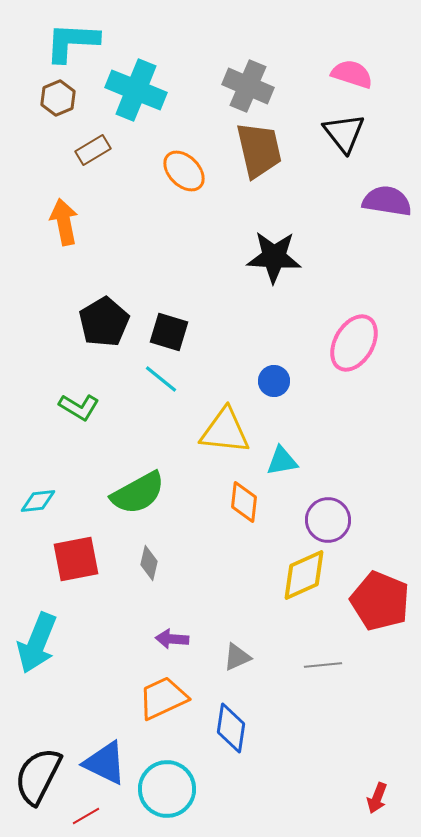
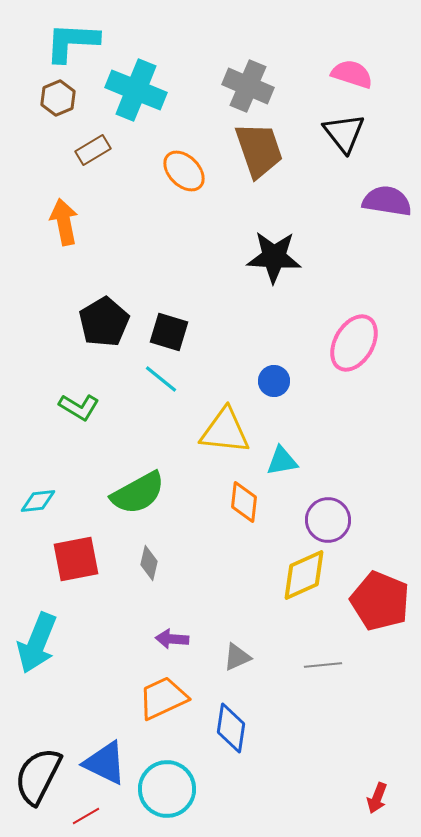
brown trapezoid: rotated 6 degrees counterclockwise
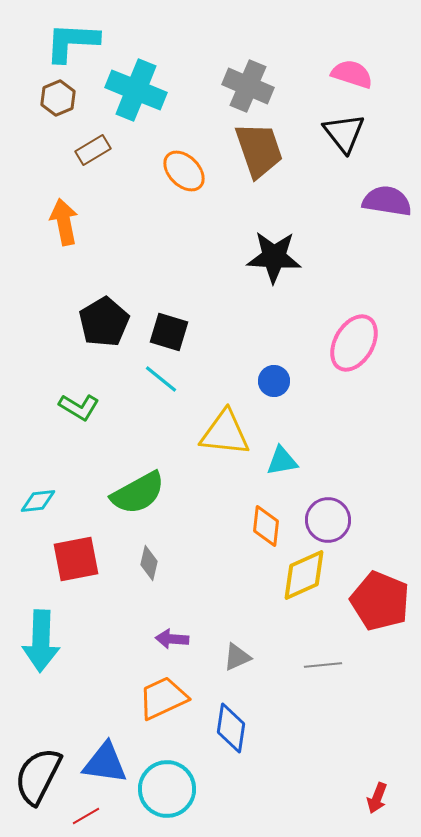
yellow triangle: moved 2 px down
orange diamond: moved 22 px right, 24 px down
cyan arrow: moved 4 px right, 2 px up; rotated 20 degrees counterclockwise
blue triangle: rotated 18 degrees counterclockwise
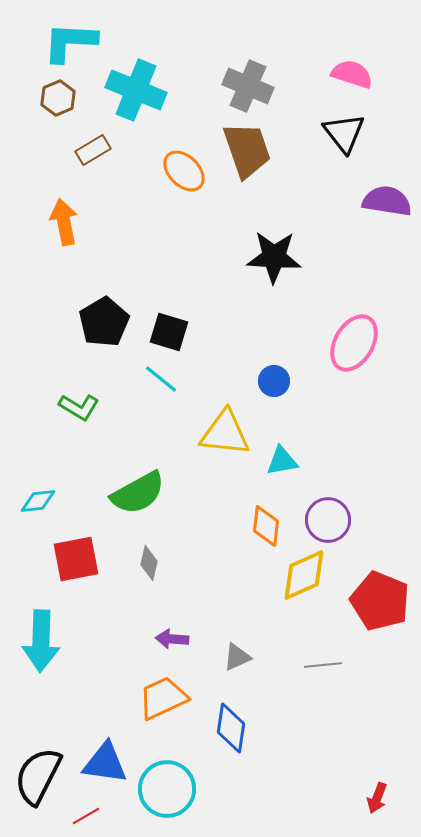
cyan L-shape: moved 2 px left
brown trapezoid: moved 12 px left
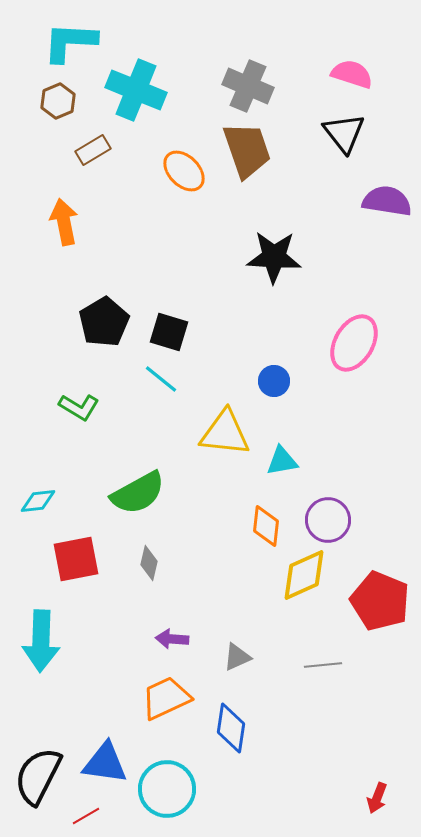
brown hexagon: moved 3 px down
orange trapezoid: moved 3 px right
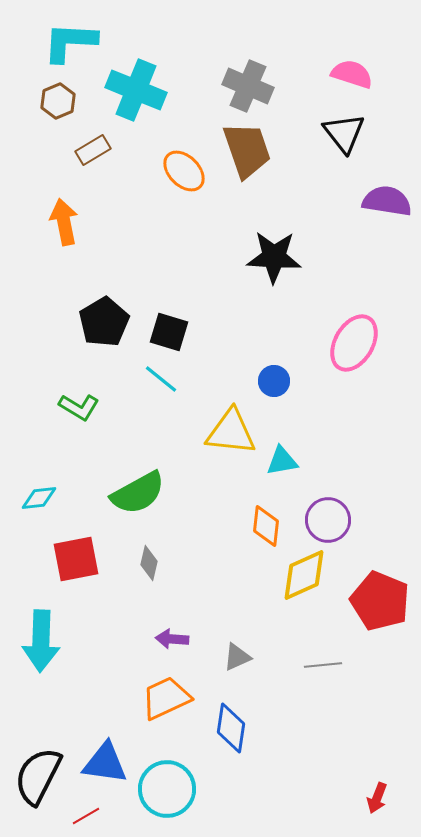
yellow triangle: moved 6 px right, 1 px up
cyan diamond: moved 1 px right, 3 px up
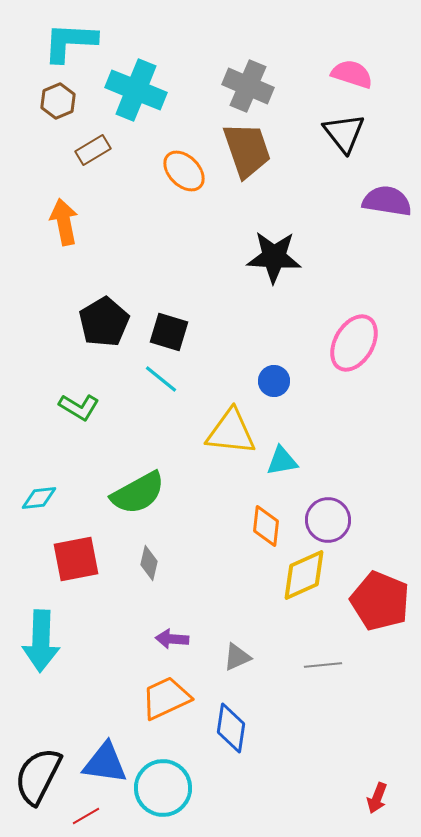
cyan circle: moved 4 px left, 1 px up
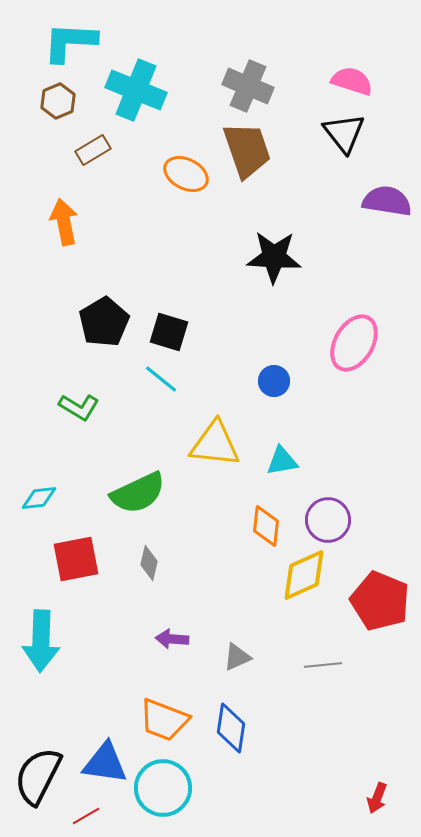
pink semicircle: moved 7 px down
orange ellipse: moved 2 px right, 3 px down; rotated 18 degrees counterclockwise
yellow triangle: moved 16 px left, 12 px down
green semicircle: rotated 4 degrees clockwise
orange trapezoid: moved 2 px left, 22 px down; rotated 134 degrees counterclockwise
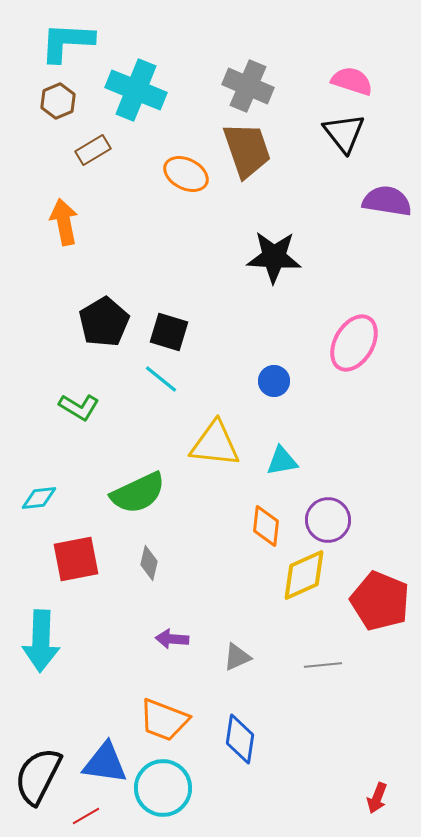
cyan L-shape: moved 3 px left
blue diamond: moved 9 px right, 11 px down
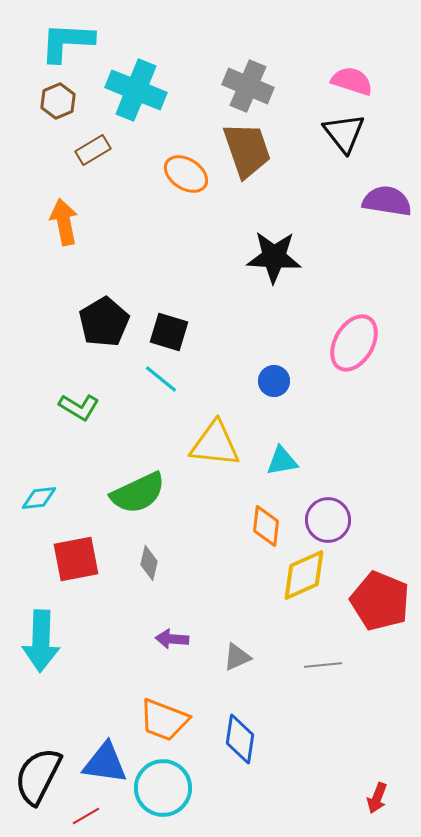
orange ellipse: rotated 6 degrees clockwise
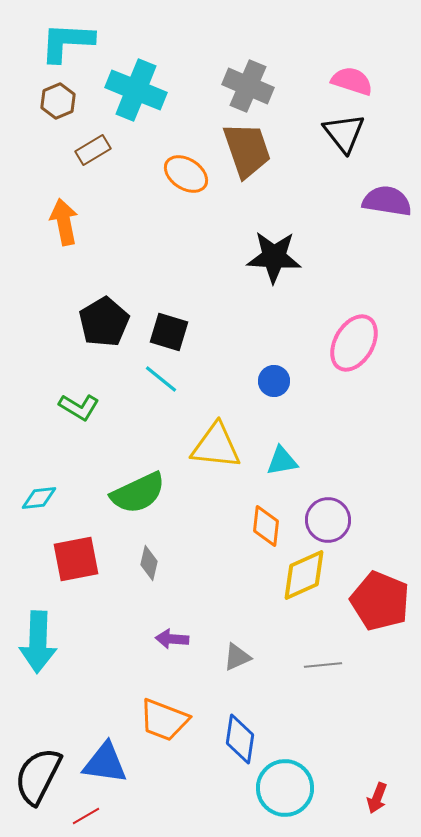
yellow triangle: moved 1 px right, 2 px down
cyan arrow: moved 3 px left, 1 px down
cyan circle: moved 122 px right
